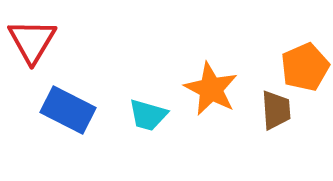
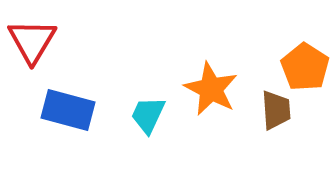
orange pentagon: rotated 15 degrees counterclockwise
blue rectangle: rotated 12 degrees counterclockwise
cyan trapezoid: rotated 99 degrees clockwise
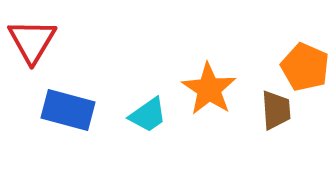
orange pentagon: rotated 9 degrees counterclockwise
orange star: moved 2 px left; rotated 6 degrees clockwise
cyan trapezoid: rotated 150 degrees counterclockwise
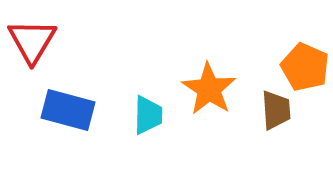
cyan trapezoid: rotated 54 degrees counterclockwise
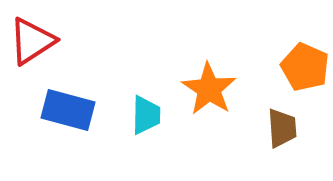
red triangle: rotated 26 degrees clockwise
brown trapezoid: moved 6 px right, 18 px down
cyan trapezoid: moved 2 px left
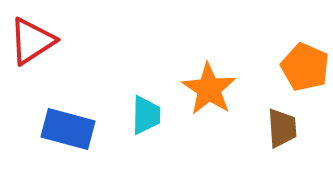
blue rectangle: moved 19 px down
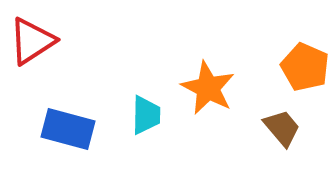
orange star: moved 1 px left, 1 px up; rotated 6 degrees counterclockwise
brown trapezoid: rotated 36 degrees counterclockwise
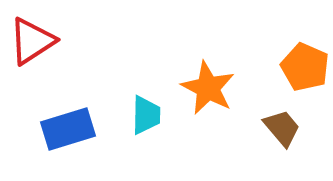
blue rectangle: rotated 32 degrees counterclockwise
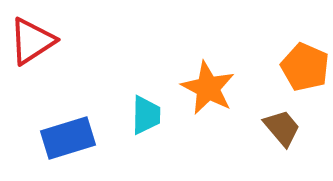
blue rectangle: moved 9 px down
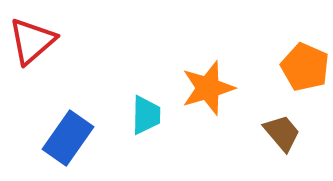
red triangle: rotated 8 degrees counterclockwise
orange star: rotated 28 degrees clockwise
brown trapezoid: moved 5 px down
blue rectangle: rotated 38 degrees counterclockwise
